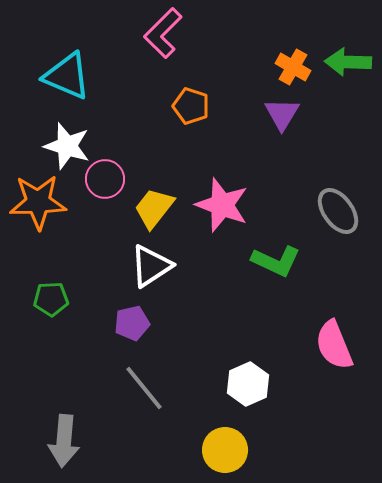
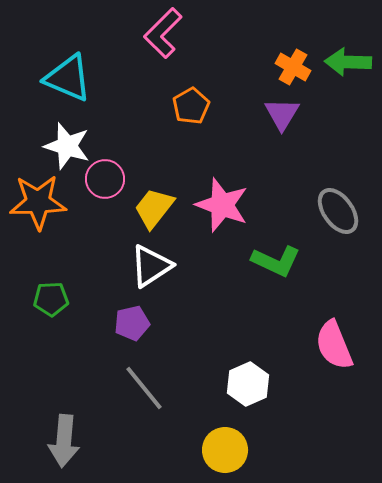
cyan triangle: moved 1 px right, 2 px down
orange pentagon: rotated 24 degrees clockwise
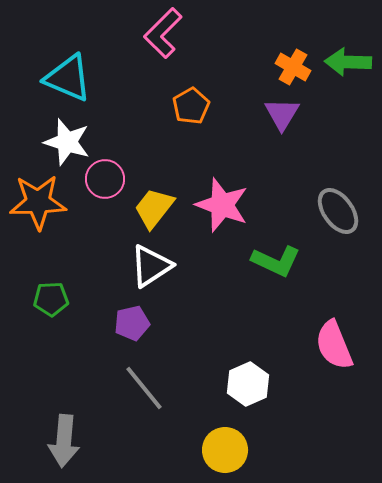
white star: moved 4 px up
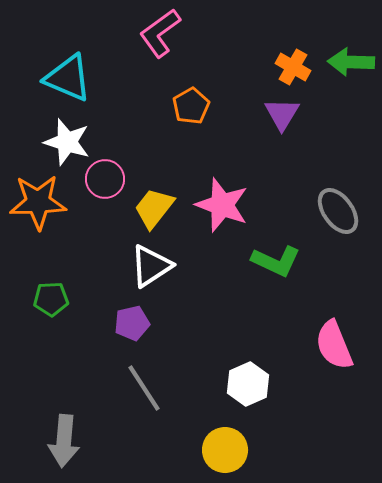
pink L-shape: moved 3 px left; rotated 9 degrees clockwise
green arrow: moved 3 px right
gray line: rotated 6 degrees clockwise
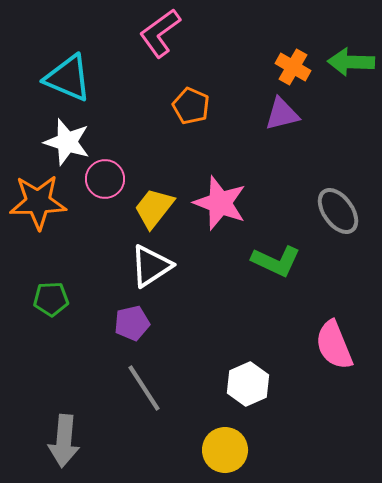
orange pentagon: rotated 18 degrees counterclockwise
purple triangle: rotated 45 degrees clockwise
pink star: moved 2 px left, 2 px up
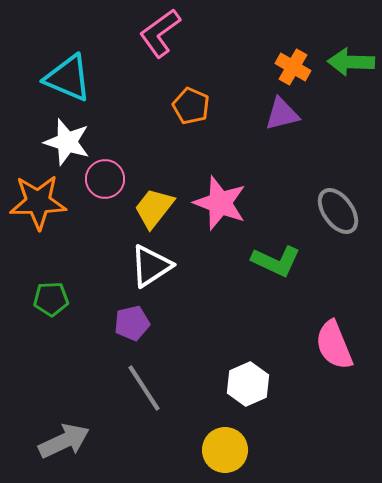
gray arrow: rotated 120 degrees counterclockwise
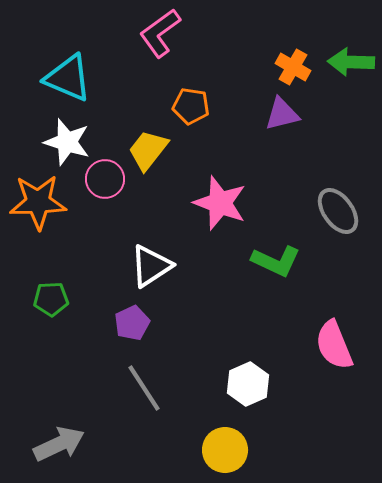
orange pentagon: rotated 15 degrees counterclockwise
yellow trapezoid: moved 6 px left, 58 px up
purple pentagon: rotated 12 degrees counterclockwise
gray arrow: moved 5 px left, 3 px down
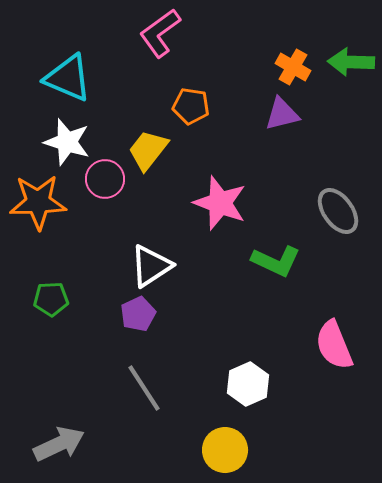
purple pentagon: moved 6 px right, 9 px up
